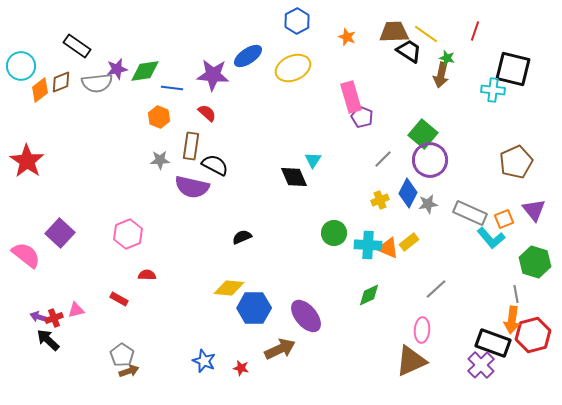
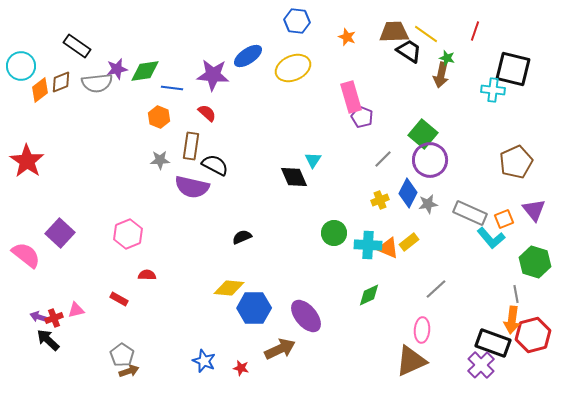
blue hexagon at (297, 21): rotated 25 degrees counterclockwise
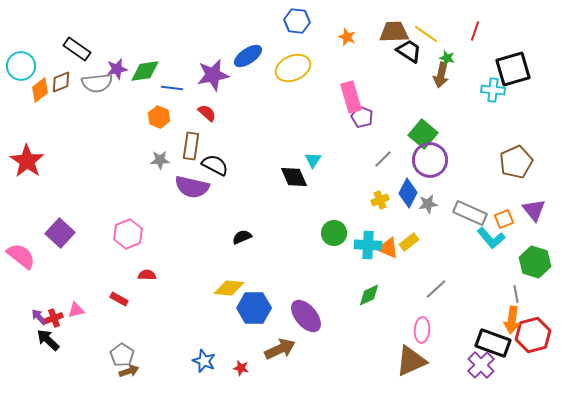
black rectangle at (77, 46): moved 3 px down
black square at (513, 69): rotated 30 degrees counterclockwise
purple star at (213, 75): rotated 16 degrees counterclockwise
pink semicircle at (26, 255): moved 5 px left, 1 px down
purple arrow at (39, 317): rotated 30 degrees clockwise
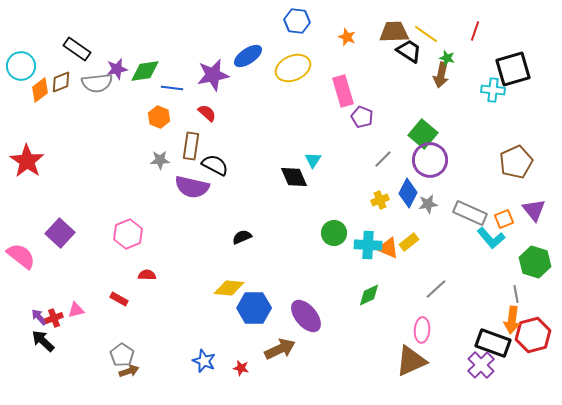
pink rectangle at (351, 97): moved 8 px left, 6 px up
black arrow at (48, 340): moved 5 px left, 1 px down
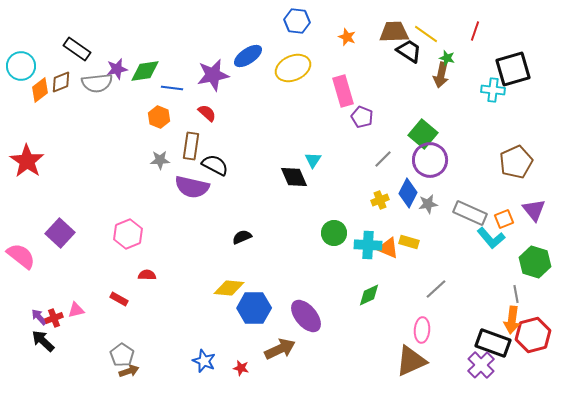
yellow rectangle at (409, 242): rotated 54 degrees clockwise
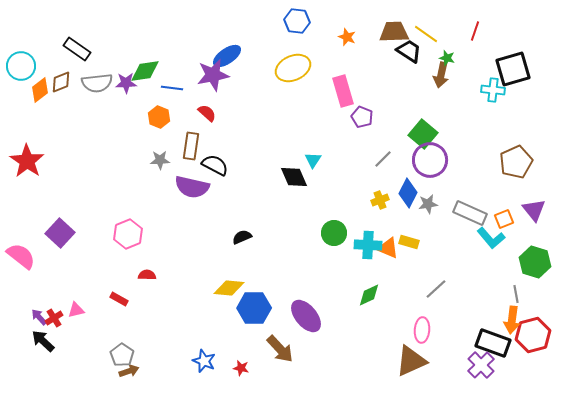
blue ellipse at (248, 56): moved 21 px left
purple star at (117, 69): moved 9 px right, 14 px down; rotated 10 degrees clockwise
red cross at (54, 318): rotated 12 degrees counterclockwise
brown arrow at (280, 349): rotated 72 degrees clockwise
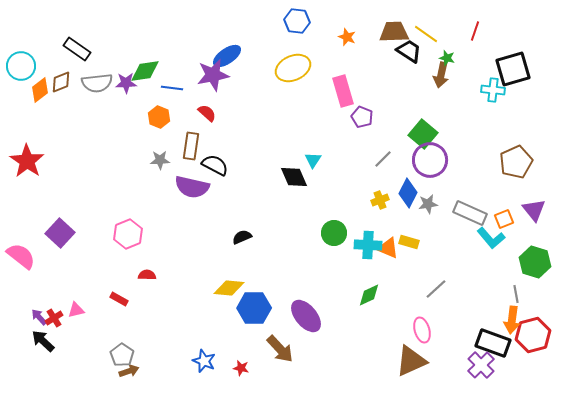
pink ellipse at (422, 330): rotated 20 degrees counterclockwise
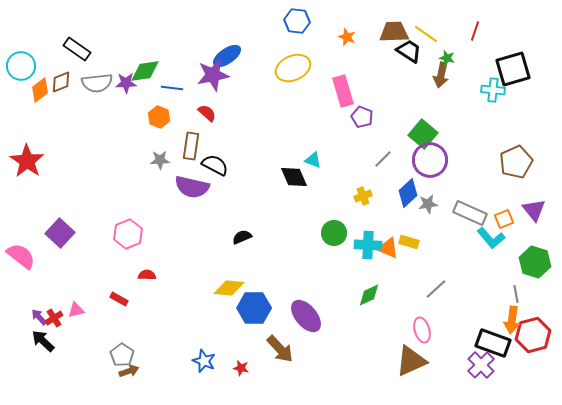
cyan triangle at (313, 160): rotated 42 degrees counterclockwise
blue diamond at (408, 193): rotated 20 degrees clockwise
yellow cross at (380, 200): moved 17 px left, 4 px up
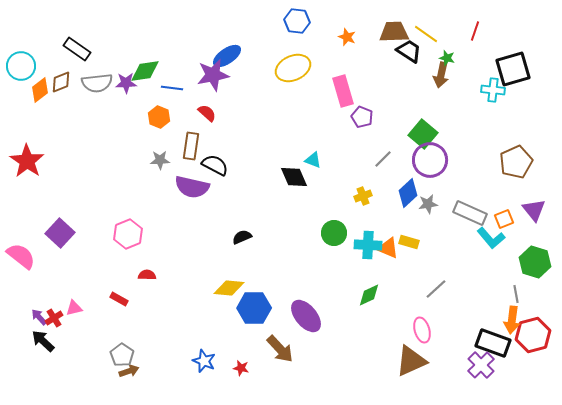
pink triangle at (76, 310): moved 2 px left, 2 px up
